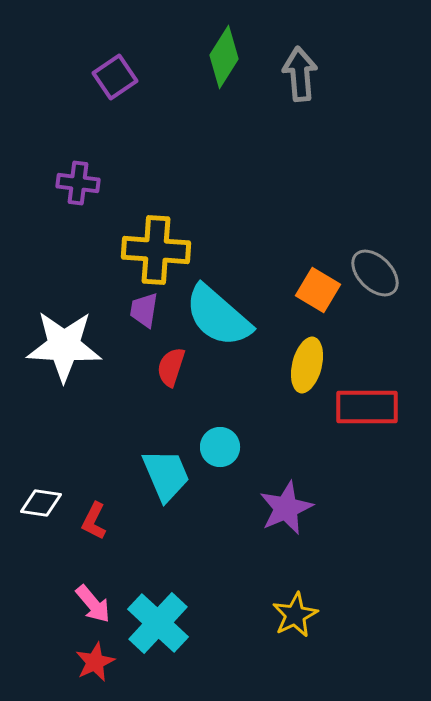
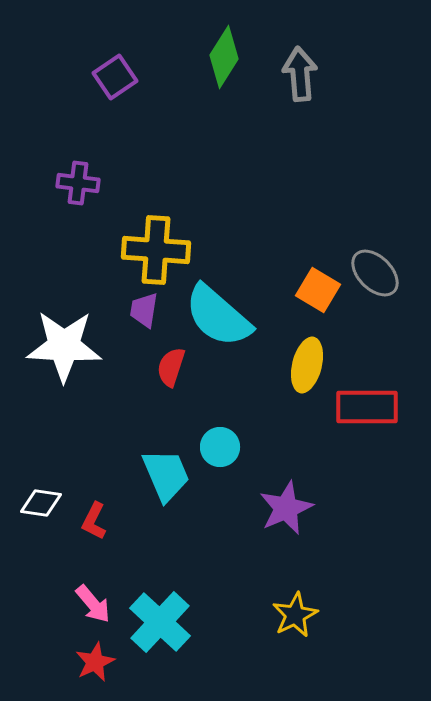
cyan cross: moved 2 px right, 1 px up
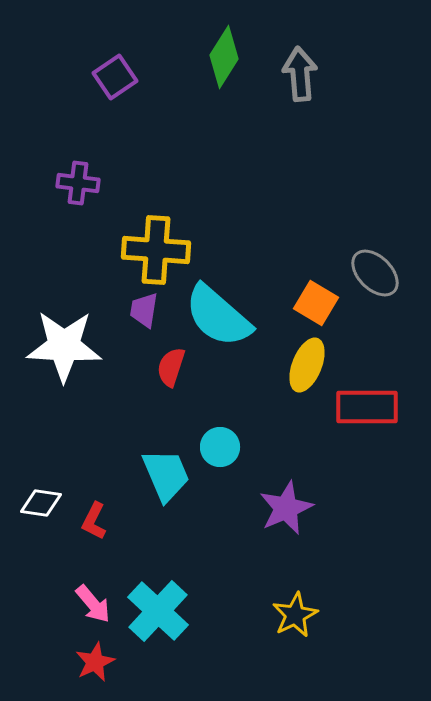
orange square: moved 2 px left, 13 px down
yellow ellipse: rotated 8 degrees clockwise
cyan cross: moved 2 px left, 11 px up
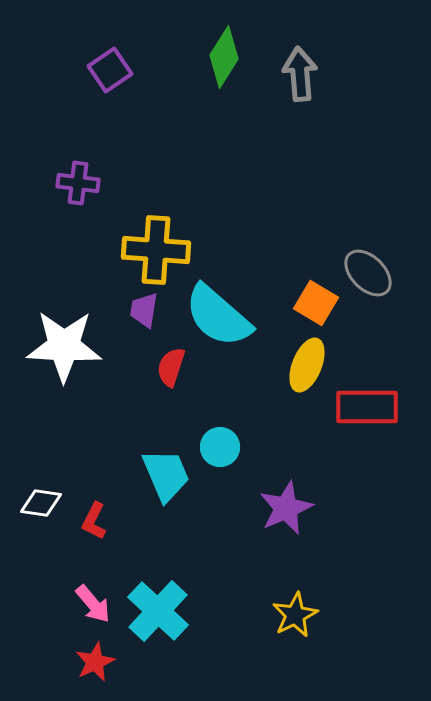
purple square: moved 5 px left, 7 px up
gray ellipse: moved 7 px left
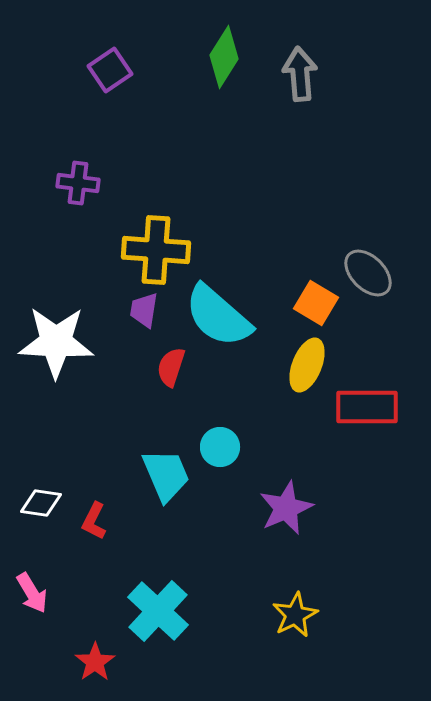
white star: moved 8 px left, 4 px up
pink arrow: moved 61 px left, 11 px up; rotated 9 degrees clockwise
red star: rotated 9 degrees counterclockwise
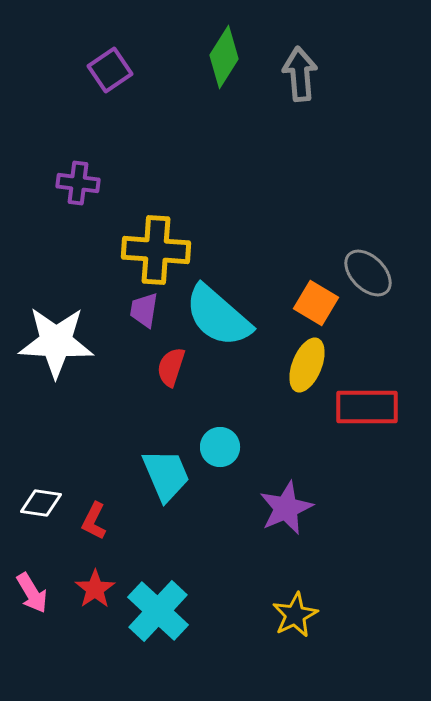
red star: moved 73 px up
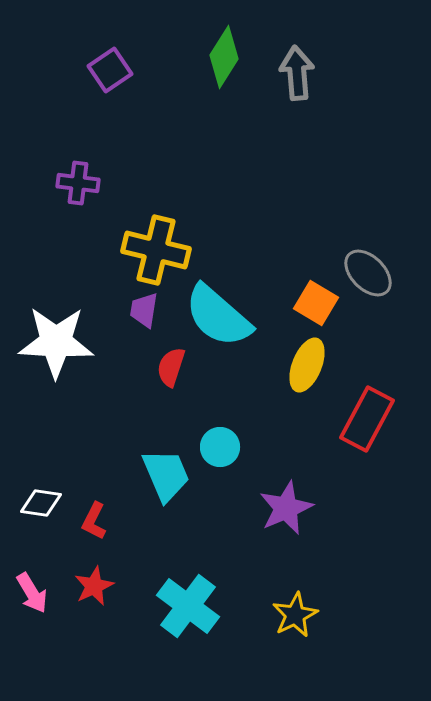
gray arrow: moved 3 px left, 1 px up
yellow cross: rotated 10 degrees clockwise
red rectangle: moved 12 px down; rotated 62 degrees counterclockwise
red star: moved 1 px left, 3 px up; rotated 9 degrees clockwise
cyan cross: moved 30 px right, 5 px up; rotated 6 degrees counterclockwise
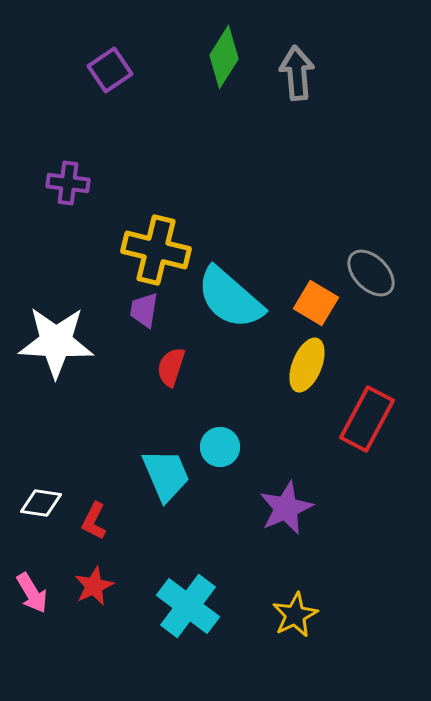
purple cross: moved 10 px left
gray ellipse: moved 3 px right
cyan semicircle: moved 12 px right, 18 px up
